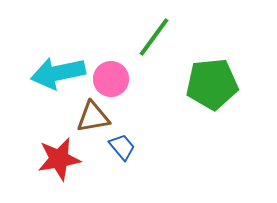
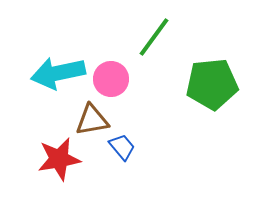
brown triangle: moved 1 px left, 3 px down
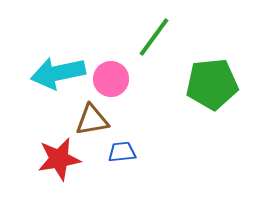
blue trapezoid: moved 5 px down; rotated 56 degrees counterclockwise
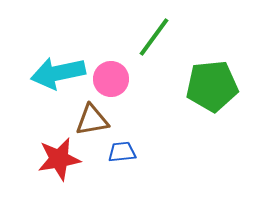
green pentagon: moved 2 px down
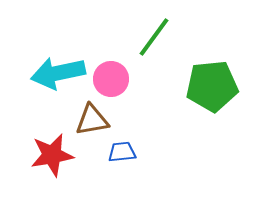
red star: moved 7 px left, 4 px up
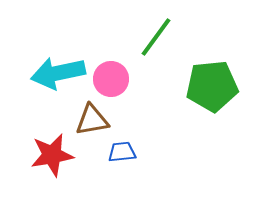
green line: moved 2 px right
